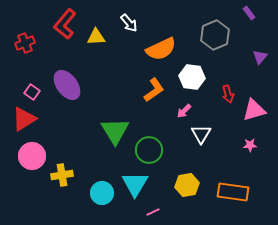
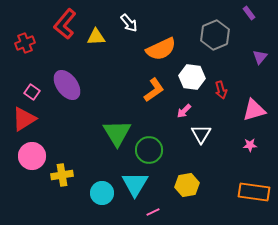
red arrow: moved 7 px left, 4 px up
green triangle: moved 2 px right, 2 px down
orange rectangle: moved 21 px right
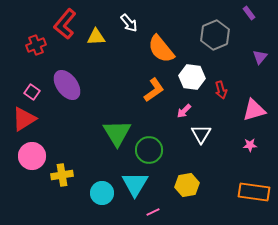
red cross: moved 11 px right, 2 px down
orange semicircle: rotated 76 degrees clockwise
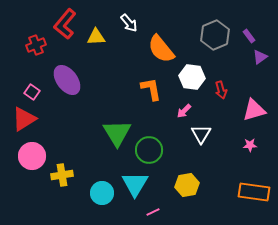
purple rectangle: moved 23 px down
purple triangle: rotated 14 degrees clockwise
purple ellipse: moved 5 px up
orange L-shape: moved 3 px left, 1 px up; rotated 65 degrees counterclockwise
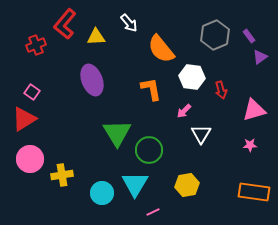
purple ellipse: moved 25 px right; rotated 16 degrees clockwise
pink circle: moved 2 px left, 3 px down
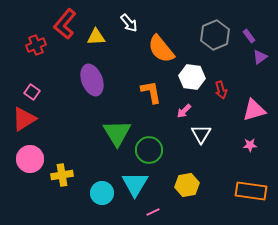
orange L-shape: moved 3 px down
orange rectangle: moved 3 px left, 1 px up
